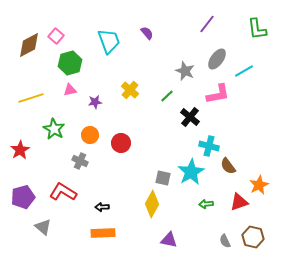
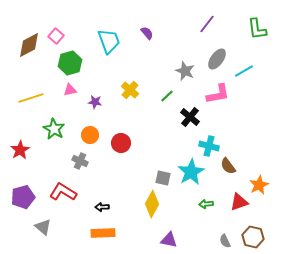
purple star: rotated 16 degrees clockwise
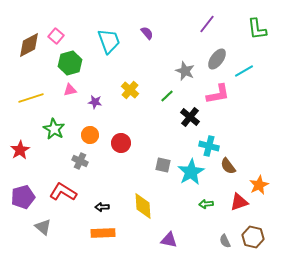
gray square: moved 13 px up
yellow diamond: moved 9 px left, 2 px down; rotated 32 degrees counterclockwise
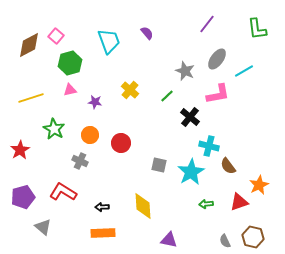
gray square: moved 4 px left
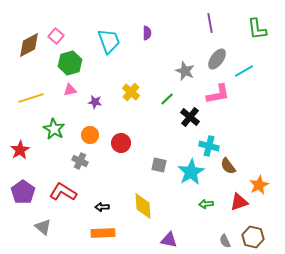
purple line: moved 3 px right, 1 px up; rotated 48 degrees counterclockwise
purple semicircle: rotated 40 degrees clockwise
yellow cross: moved 1 px right, 2 px down
green line: moved 3 px down
purple pentagon: moved 5 px up; rotated 20 degrees counterclockwise
